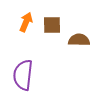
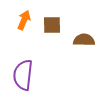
orange arrow: moved 2 px left, 2 px up
brown semicircle: moved 5 px right
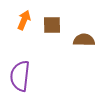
purple semicircle: moved 3 px left, 1 px down
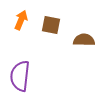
orange arrow: moved 3 px left
brown square: moved 1 px left; rotated 12 degrees clockwise
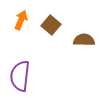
brown square: rotated 30 degrees clockwise
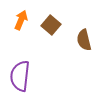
brown semicircle: rotated 105 degrees counterclockwise
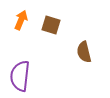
brown square: rotated 24 degrees counterclockwise
brown semicircle: moved 12 px down
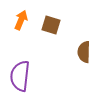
brown semicircle: rotated 15 degrees clockwise
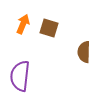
orange arrow: moved 2 px right, 4 px down
brown square: moved 2 px left, 3 px down
